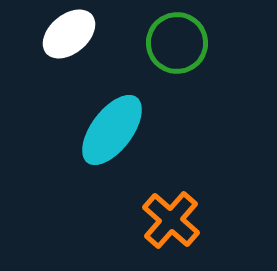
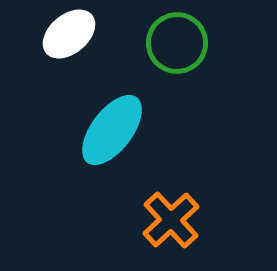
orange cross: rotated 6 degrees clockwise
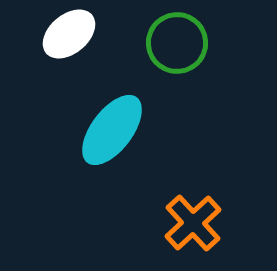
orange cross: moved 22 px right, 3 px down
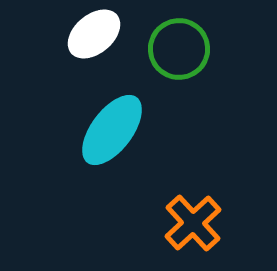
white ellipse: moved 25 px right
green circle: moved 2 px right, 6 px down
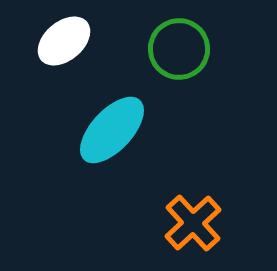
white ellipse: moved 30 px left, 7 px down
cyan ellipse: rotated 6 degrees clockwise
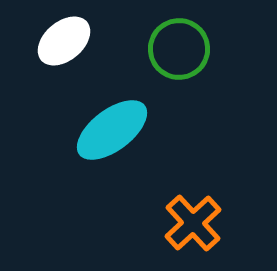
cyan ellipse: rotated 10 degrees clockwise
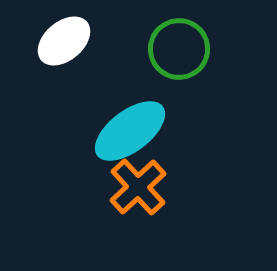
cyan ellipse: moved 18 px right, 1 px down
orange cross: moved 55 px left, 36 px up
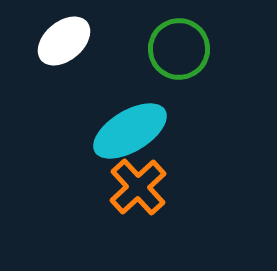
cyan ellipse: rotated 6 degrees clockwise
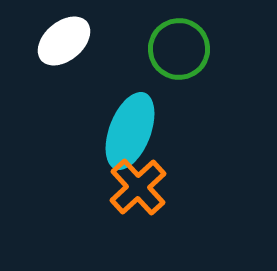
cyan ellipse: rotated 38 degrees counterclockwise
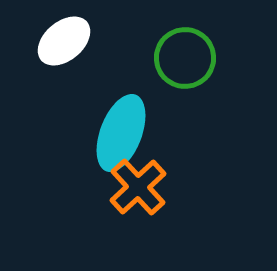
green circle: moved 6 px right, 9 px down
cyan ellipse: moved 9 px left, 2 px down
